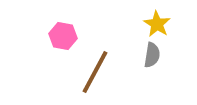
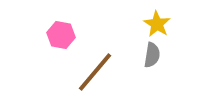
pink hexagon: moved 2 px left, 1 px up
brown line: rotated 12 degrees clockwise
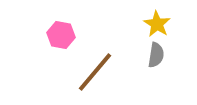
gray semicircle: moved 4 px right
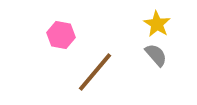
gray semicircle: rotated 50 degrees counterclockwise
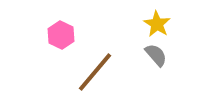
pink hexagon: rotated 16 degrees clockwise
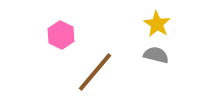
gray semicircle: rotated 35 degrees counterclockwise
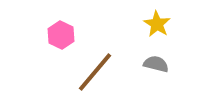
gray semicircle: moved 9 px down
